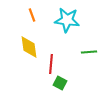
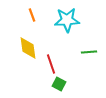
cyan star: rotated 10 degrees counterclockwise
yellow diamond: moved 1 px left, 1 px down
red line: rotated 24 degrees counterclockwise
green square: moved 1 px left, 1 px down
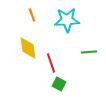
red line: moved 1 px up
